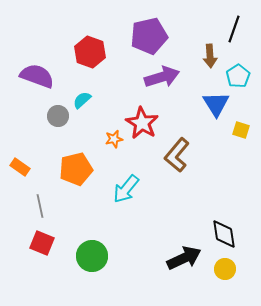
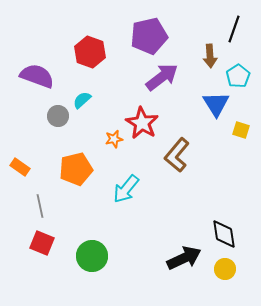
purple arrow: rotated 20 degrees counterclockwise
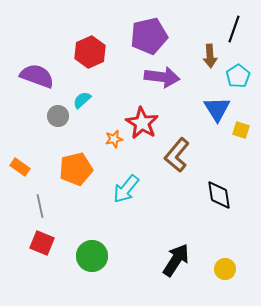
red hexagon: rotated 16 degrees clockwise
purple arrow: rotated 44 degrees clockwise
blue triangle: moved 1 px right, 5 px down
black diamond: moved 5 px left, 39 px up
black arrow: moved 8 px left, 2 px down; rotated 32 degrees counterclockwise
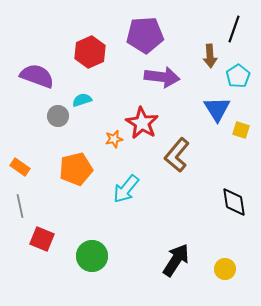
purple pentagon: moved 4 px left, 1 px up; rotated 9 degrees clockwise
cyan semicircle: rotated 24 degrees clockwise
black diamond: moved 15 px right, 7 px down
gray line: moved 20 px left
red square: moved 4 px up
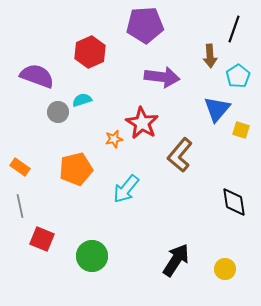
purple pentagon: moved 10 px up
blue triangle: rotated 12 degrees clockwise
gray circle: moved 4 px up
brown L-shape: moved 3 px right
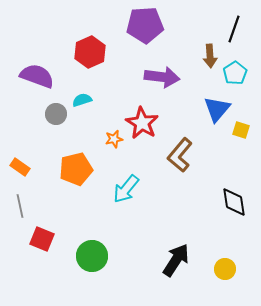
cyan pentagon: moved 3 px left, 3 px up
gray circle: moved 2 px left, 2 px down
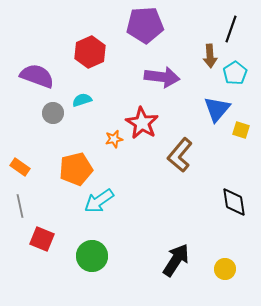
black line: moved 3 px left
gray circle: moved 3 px left, 1 px up
cyan arrow: moved 27 px left, 12 px down; rotated 16 degrees clockwise
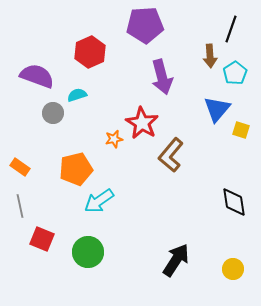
purple arrow: rotated 68 degrees clockwise
cyan semicircle: moved 5 px left, 5 px up
brown L-shape: moved 9 px left
green circle: moved 4 px left, 4 px up
yellow circle: moved 8 px right
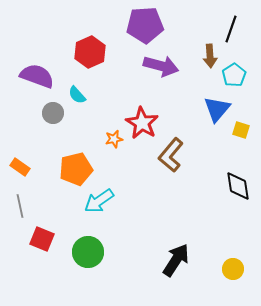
cyan pentagon: moved 1 px left, 2 px down
purple arrow: moved 1 px left, 11 px up; rotated 60 degrees counterclockwise
cyan semicircle: rotated 114 degrees counterclockwise
black diamond: moved 4 px right, 16 px up
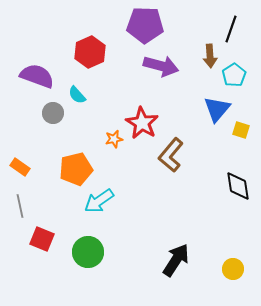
purple pentagon: rotated 6 degrees clockwise
